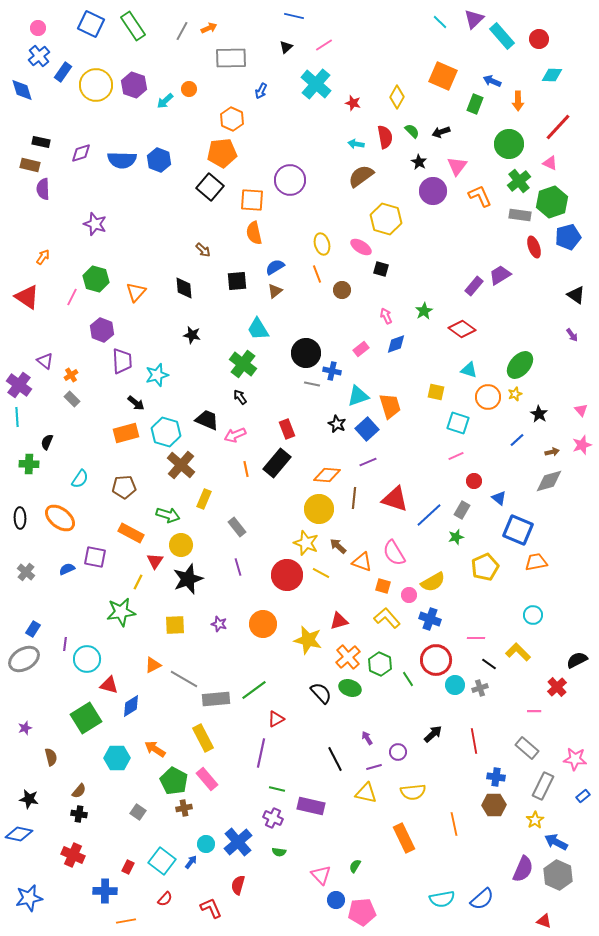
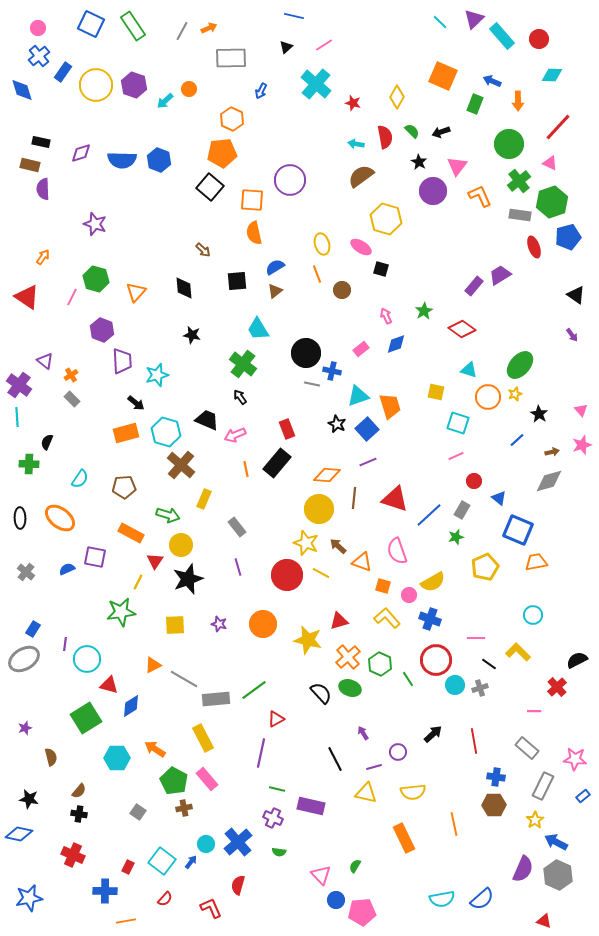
pink semicircle at (394, 553): moved 3 px right, 2 px up; rotated 12 degrees clockwise
purple arrow at (367, 738): moved 4 px left, 5 px up
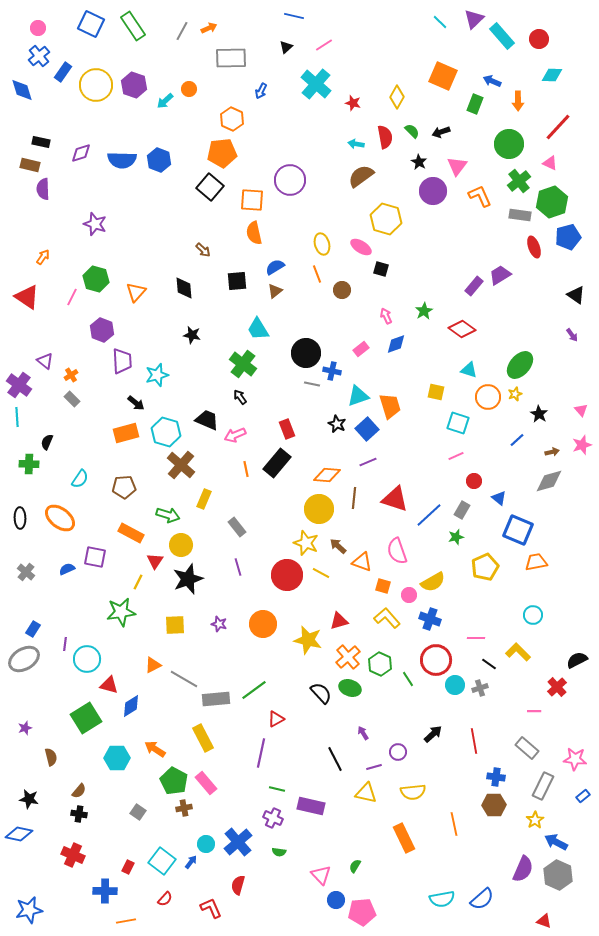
pink rectangle at (207, 779): moved 1 px left, 4 px down
blue star at (29, 898): moved 12 px down
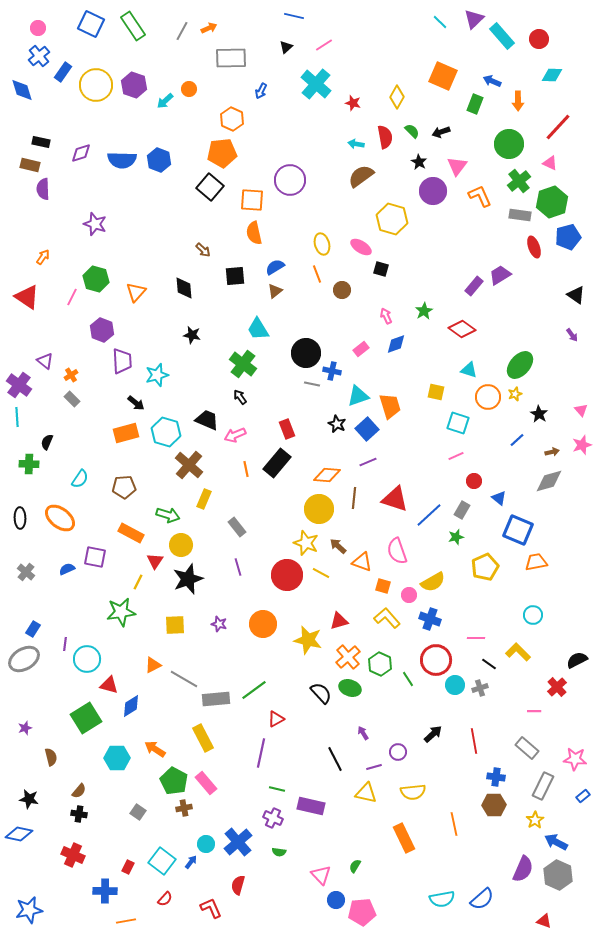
yellow hexagon at (386, 219): moved 6 px right
black square at (237, 281): moved 2 px left, 5 px up
brown cross at (181, 465): moved 8 px right
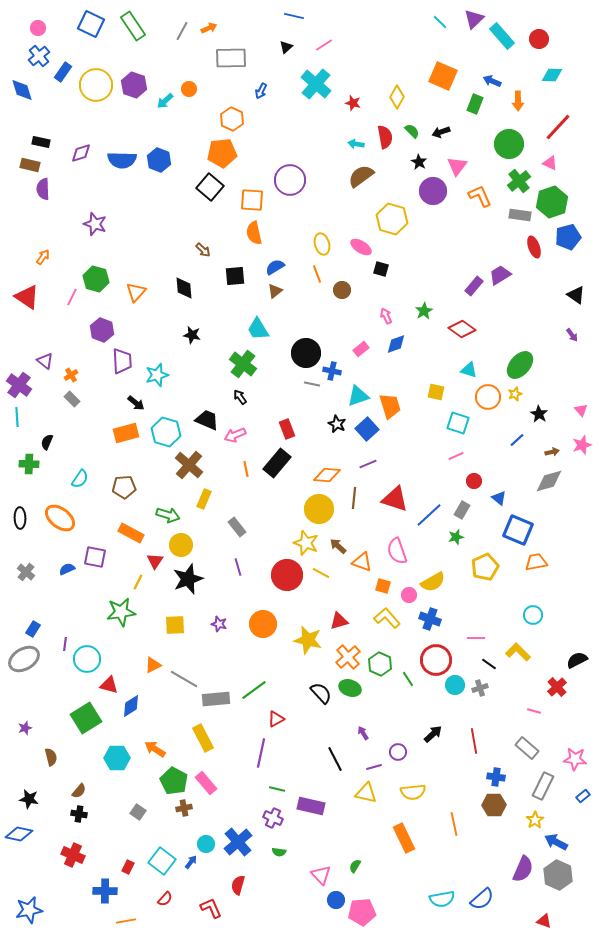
purple line at (368, 462): moved 2 px down
pink line at (534, 711): rotated 16 degrees clockwise
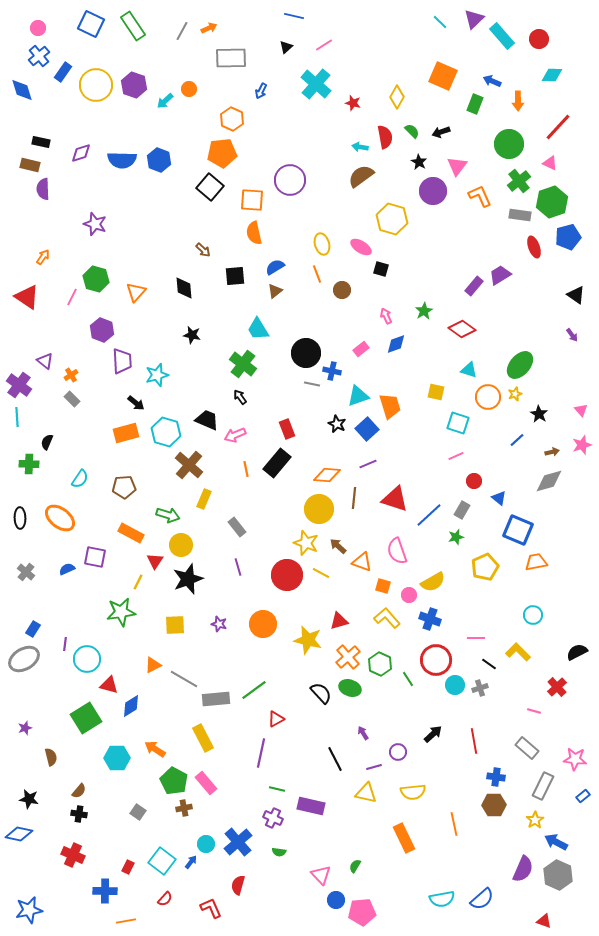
cyan arrow at (356, 144): moved 4 px right, 3 px down
black semicircle at (577, 660): moved 8 px up
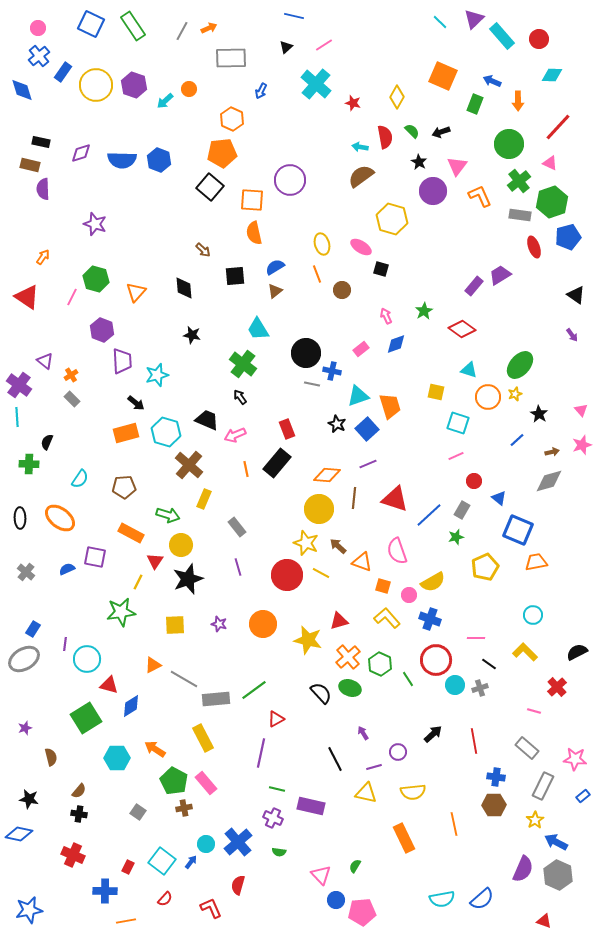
yellow L-shape at (518, 652): moved 7 px right
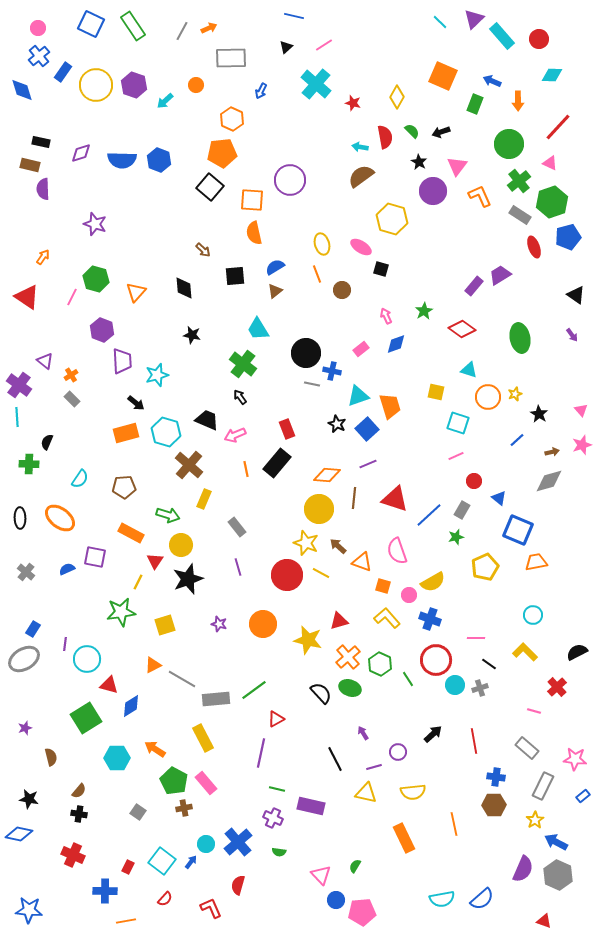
orange circle at (189, 89): moved 7 px right, 4 px up
gray rectangle at (520, 215): rotated 25 degrees clockwise
green ellipse at (520, 365): moved 27 px up; rotated 52 degrees counterclockwise
yellow square at (175, 625): moved 10 px left; rotated 15 degrees counterclockwise
gray line at (184, 679): moved 2 px left
blue star at (29, 910): rotated 16 degrees clockwise
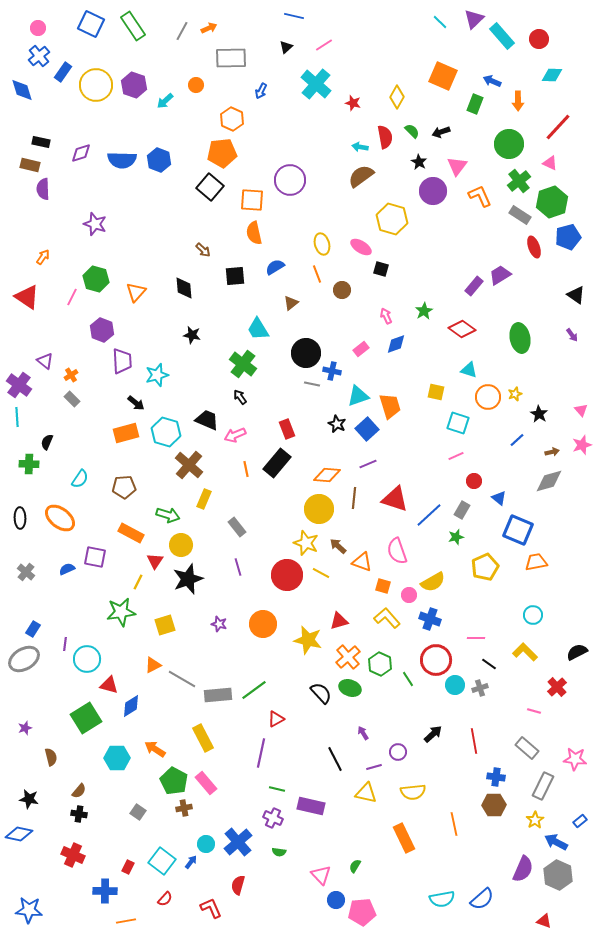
brown triangle at (275, 291): moved 16 px right, 12 px down
gray rectangle at (216, 699): moved 2 px right, 4 px up
blue rectangle at (583, 796): moved 3 px left, 25 px down
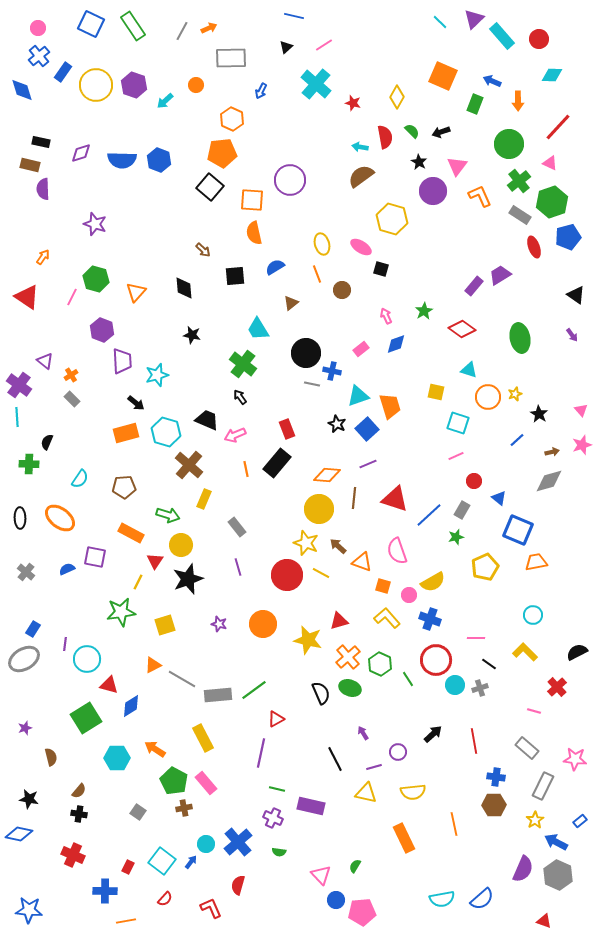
black semicircle at (321, 693): rotated 20 degrees clockwise
